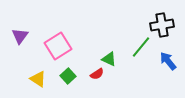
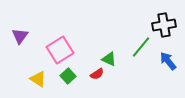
black cross: moved 2 px right
pink square: moved 2 px right, 4 px down
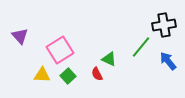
purple triangle: rotated 18 degrees counterclockwise
red semicircle: rotated 96 degrees clockwise
yellow triangle: moved 4 px right, 4 px up; rotated 30 degrees counterclockwise
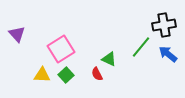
purple triangle: moved 3 px left, 2 px up
pink square: moved 1 px right, 1 px up
blue arrow: moved 7 px up; rotated 12 degrees counterclockwise
green square: moved 2 px left, 1 px up
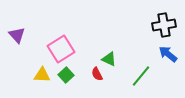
purple triangle: moved 1 px down
green line: moved 29 px down
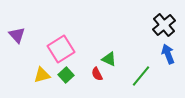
black cross: rotated 30 degrees counterclockwise
blue arrow: rotated 30 degrees clockwise
yellow triangle: rotated 18 degrees counterclockwise
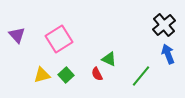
pink square: moved 2 px left, 10 px up
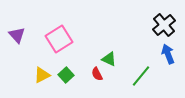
yellow triangle: rotated 12 degrees counterclockwise
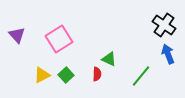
black cross: rotated 15 degrees counterclockwise
red semicircle: rotated 152 degrees counterclockwise
